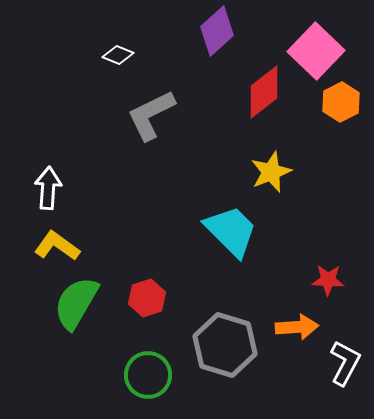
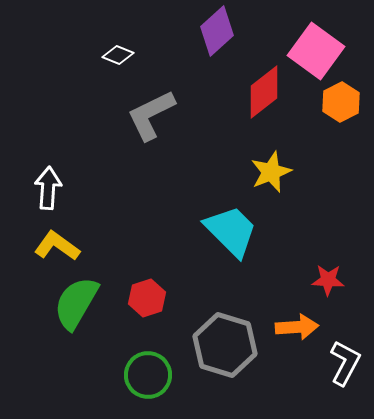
pink square: rotated 8 degrees counterclockwise
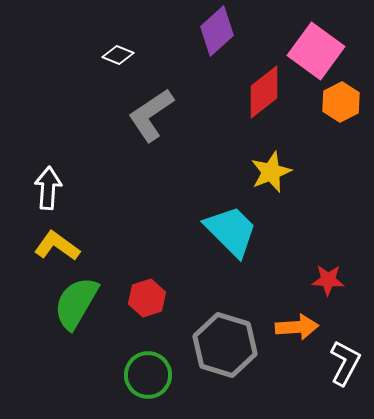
gray L-shape: rotated 8 degrees counterclockwise
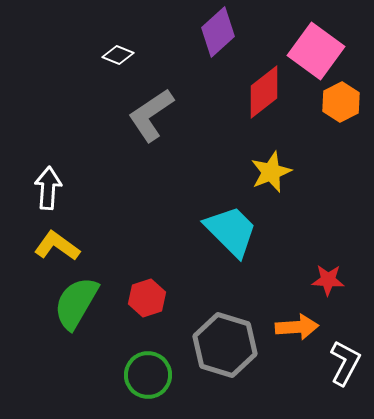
purple diamond: moved 1 px right, 1 px down
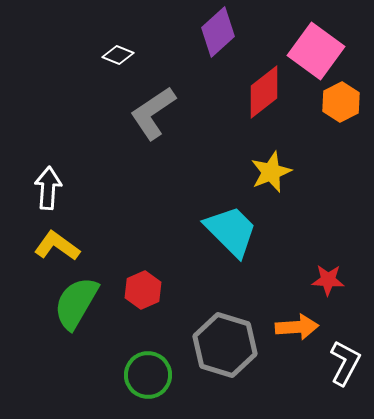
gray L-shape: moved 2 px right, 2 px up
red hexagon: moved 4 px left, 8 px up; rotated 6 degrees counterclockwise
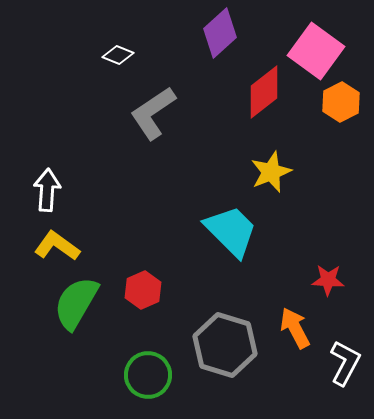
purple diamond: moved 2 px right, 1 px down
white arrow: moved 1 px left, 2 px down
orange arrow: moved 2 px left, 1 px down; rotated 114 degrees counterclockwise
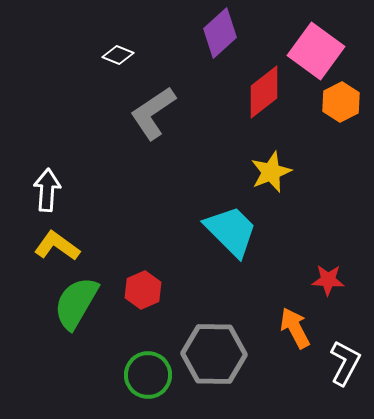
gray hexagon: moved 11 px left, 9 px down; rotated 16 degrees counterclockwise
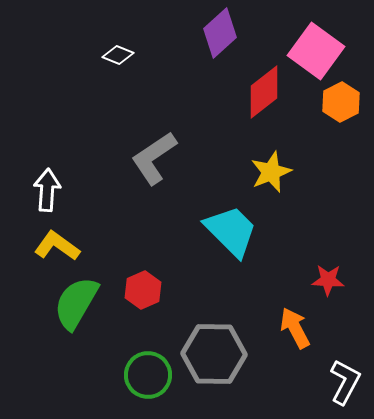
gray L-shape: moved 1 px right, 45 px down
white L-shape: moved 19 px down
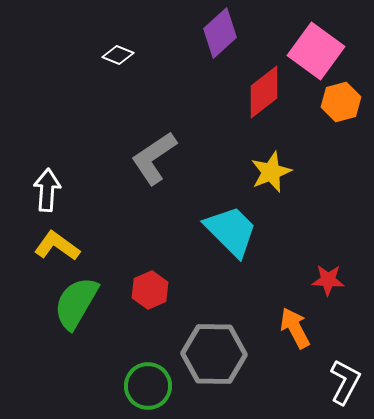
orange hexagon: rotated 12 degrees clockwise
red hexagon: moved 7 px right
green circle: moved 11 px down
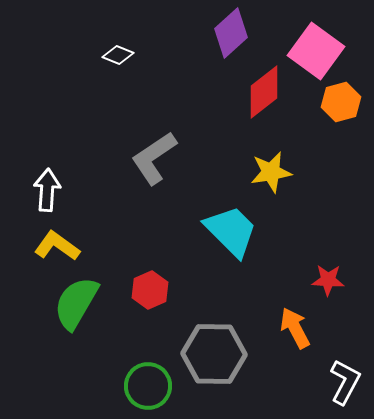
purple diamond: moved 11 px right
yellow star: rotated 12 degrees clockwise
